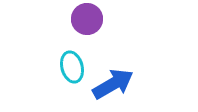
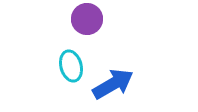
cyan ellipse: moved 1 px left, 1 px up
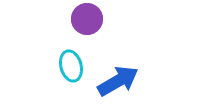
blue arrow: moved 5 px right, 3 px up
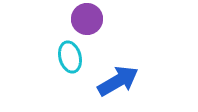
cyan ellipse: moved 1 px left, 9 px up
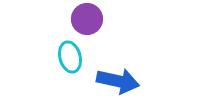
blue arrow: rotated 42 degrees clockwise
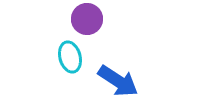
blue arrow: rotated 21 degrees clockwise
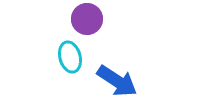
blue arrow: moved 1 px left
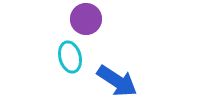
purple circle: moved 1 px left
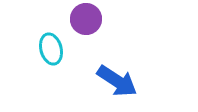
cyan ellipse: moved 19 px left, 8 px up
